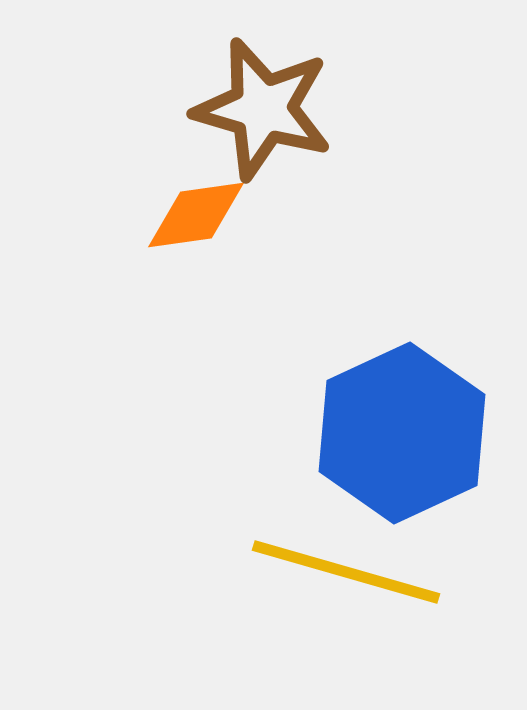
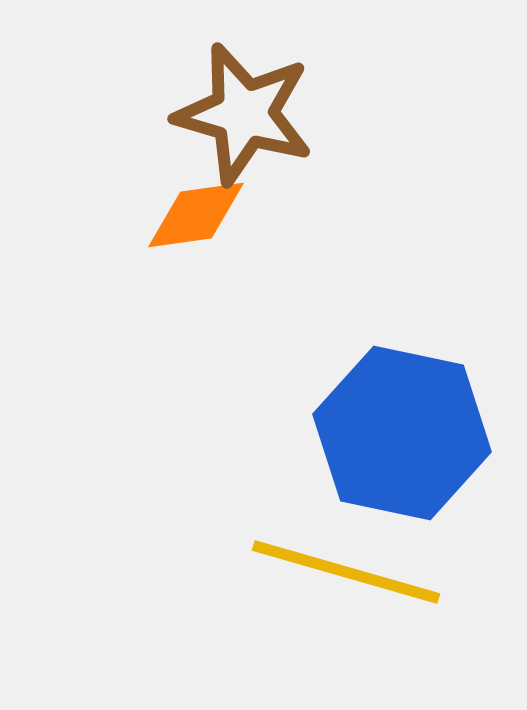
brown star: moved 19 px left, 5 px down
blue hexagon: rotated 23 degrees counterclockwise
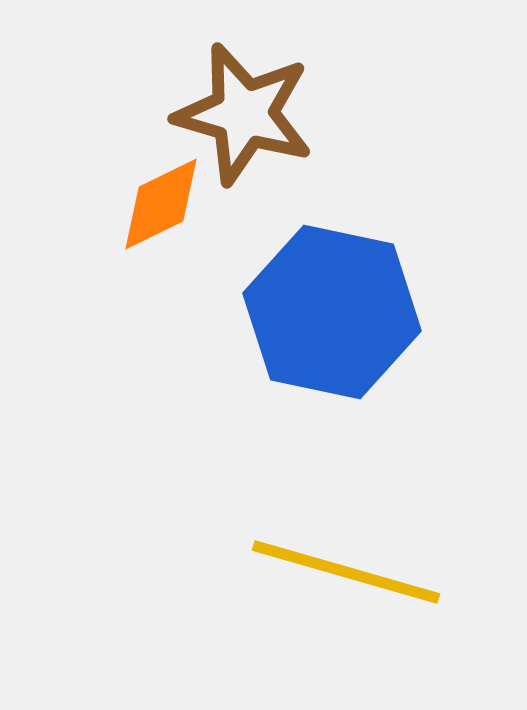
orange diamond: moved 35 px left, 11 px up; rotated 18 degrees counterclockwise
blue hexagon: moved 70 px left, 121 px up
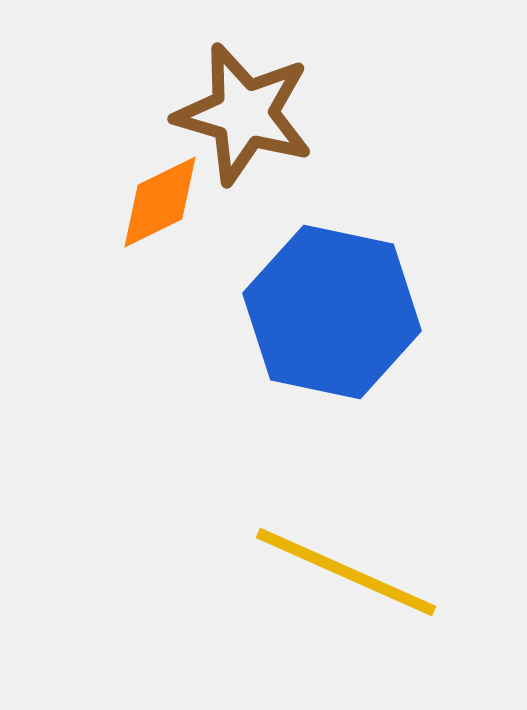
orange diamond: moved 1 px left, 2 px up
yellow line: rotated 8 degrees clockwise
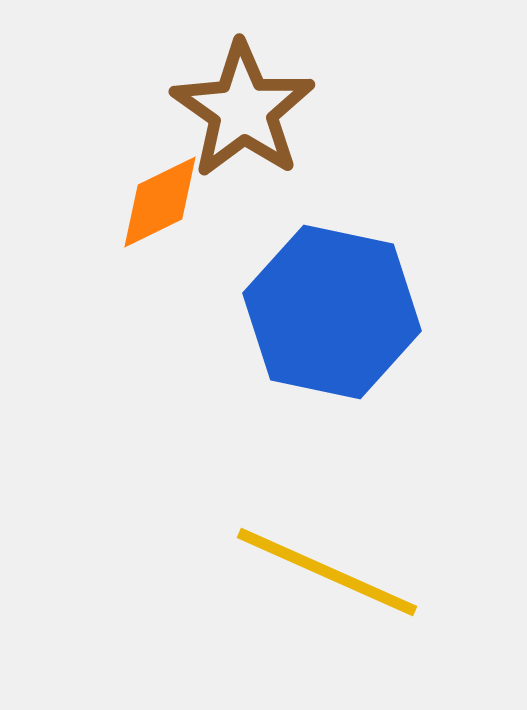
brown star: moved 1 px left, 4 px up; rotated 19 degrees clockwise
yellow line: moved 19 px left
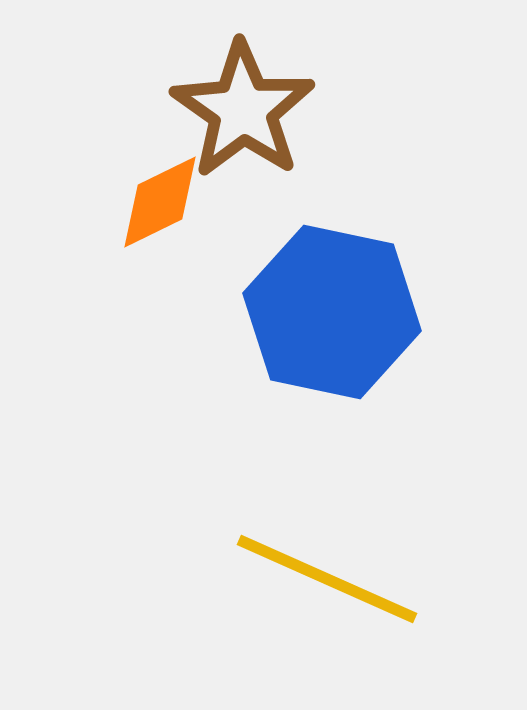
yellow line: moved 7 px down
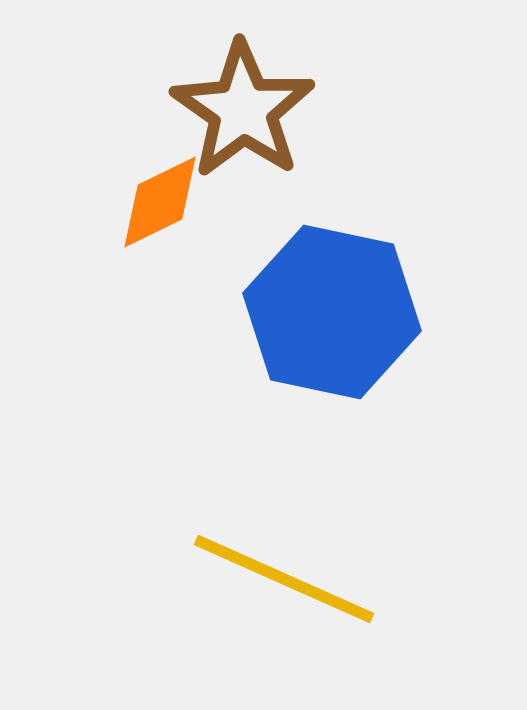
yellow line: moved 43 px left
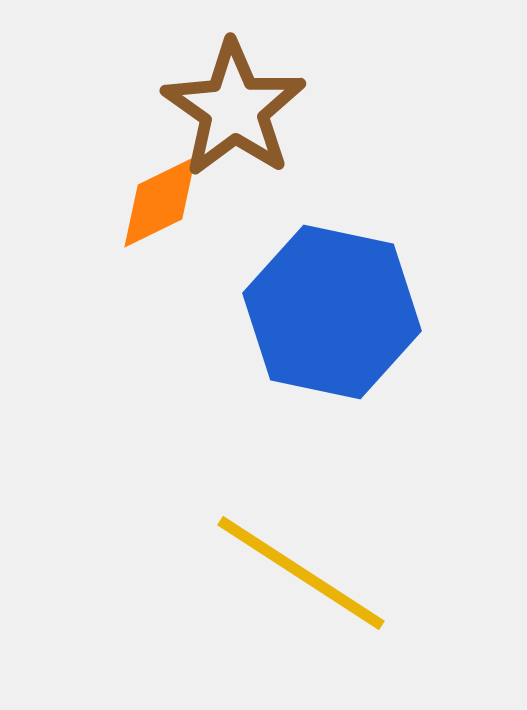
brown star: moved 9 px left, 1 px up
yellow line: moved 17 px right, 6 px up; rotated 9 degrees clockwise
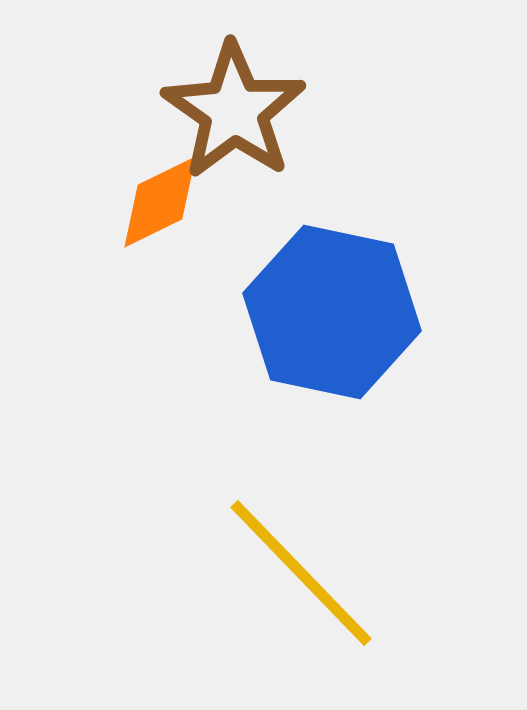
brown star: moved 2 px down
yellow line: rotated 13 degrees clockwise
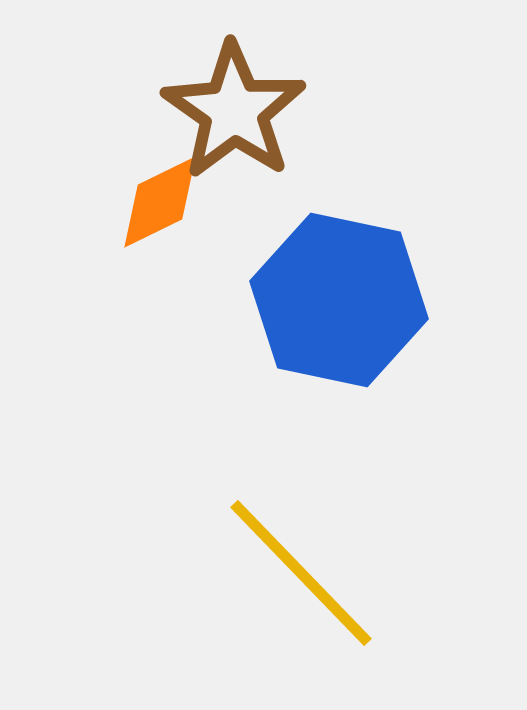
blue hexagon: moved 7 px right, 12 px up
